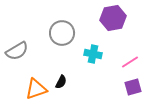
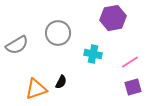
gray circle: moved 4 px left
gray semicircle: moved 6 px up
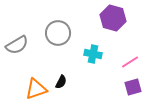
purple hexagon: rotated 25 degrees clockwise
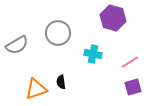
black semicircle: rotated 144 degrees clockwise
